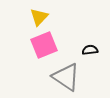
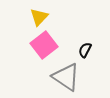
pink square: rotated 16 degrees counterclockwise
black semicircle: moved 5 px left; rotated 56 degrees counterclockwise
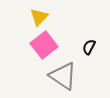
black semicircle: moved 4 px right, 3 px up
gray triangle: moved 3 px left, 1 px up
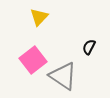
pink square: moved 11 px left, 15 px down
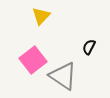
yellow triangle: moved 2 px right, 1 px up
